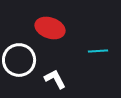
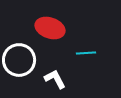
cyan line: moved 12 px left, 2 px down
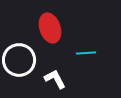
red ellipse: rotated 52 degrees clockwise
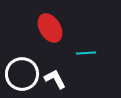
red ellipse: rotated 12 degrees counterclockwise
white circle: moved 3 px right, 14 px down
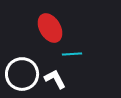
cyan line: moved 14 px left, 1 px down
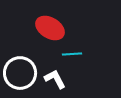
red ellipse: rotated 28 degrees counterclockwise
white circle: moved 2 px left, 1 px up
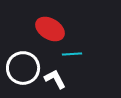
red ellipse: moved 1 px down
white circle: moved 3 px right, 5 px up
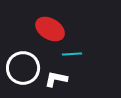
white L-shape: moved 1 px right; rotated 50 degrees counterclockwise
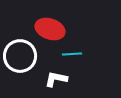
red ellipse: rotated 12 degrees counterclockwise
white circle: moved 3 px left, 12 px up
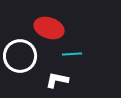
red ellipse: moved 1 px left, 1 px up
white L-shape: moved 1 px right, 1 px down
